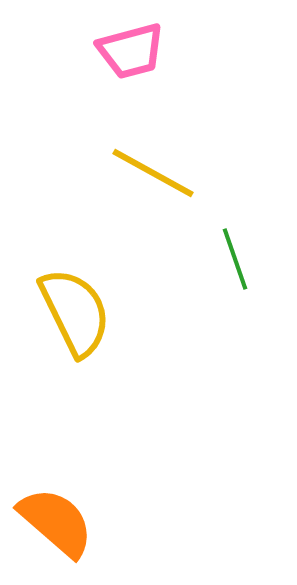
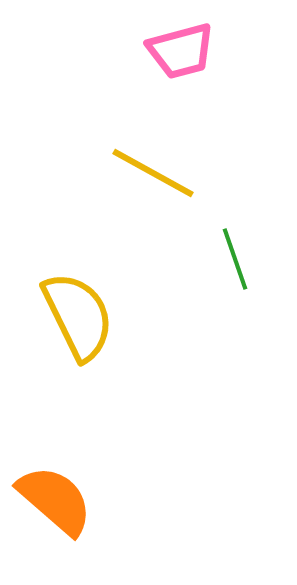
pink trapezoid: moved 50 px right
yellow semicircle: moved 3 px right, 4 px down
orange semicircle: moved 1 px left, 22 px up
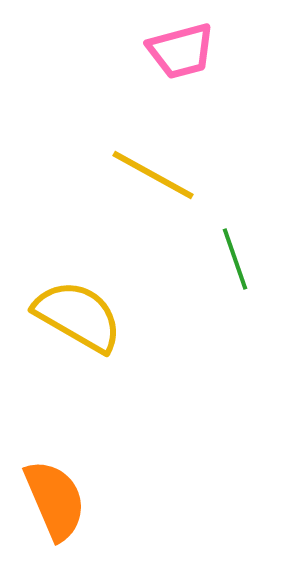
yellow line: moved 2 px down
yellow semicircle: rotated 34 degrees counterclockwise
orange semicircle: rotated 26 degrees clockwise
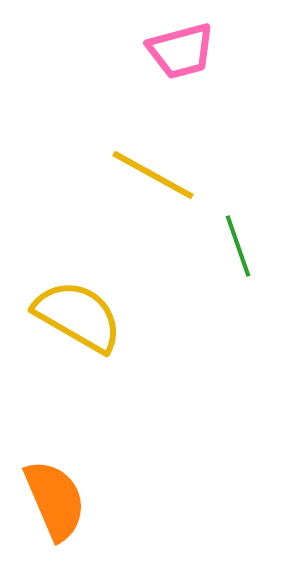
green line: moved 3 px right, 13 px up
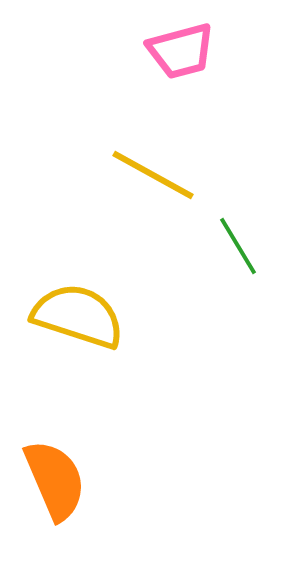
green line: rotated 12 degrees counterclockwise
yellow semicircle: rotated 12 degrees counterclockwise
orange semicircle: moved 20 px up
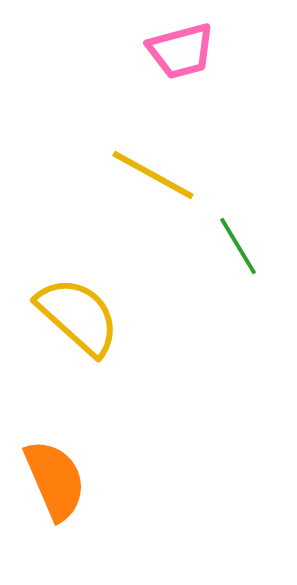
yellow semicircle: rotated 24 degrees clockwise
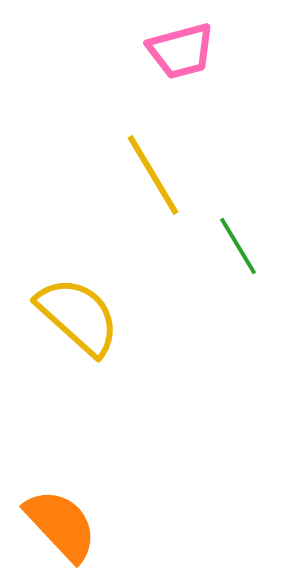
yellow line: rotated 30 degrees clockwise
orange semicircle: moved 6 px right, 45 px down; rotated 20 degrees counterclockwise
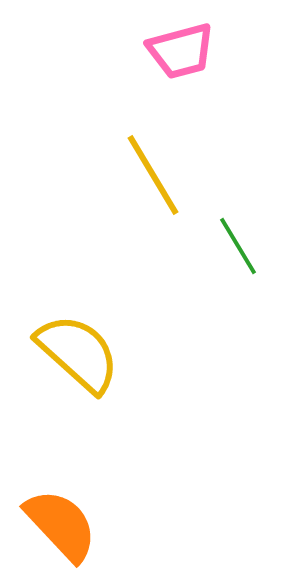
yellow semicircle: moved 37 px down
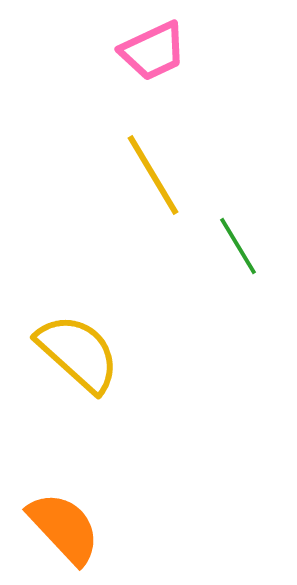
pink trapezoid: moved 28 px left; rotated 10 degrees counterclockwise
orange semicircle: moved 3 px right, 3 px down
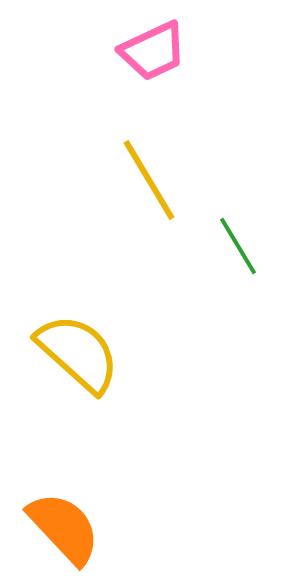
yellow line: moved 4 px left, 5 px down
